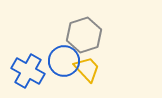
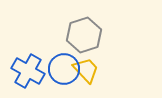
blue circle: moved 8 px down
yellow trapezoid: moved 1 px left, 1 px down
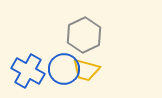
gray hexagon: rotated 8 degrees counterclockwise
yellow trapezoid: rotated 148 degrees clockwise
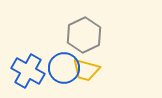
blue circle: moved 1 px up
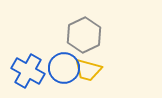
yellow trapezoid: moved 2 px right
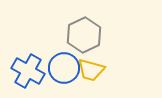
yellow trapezoid: moved 3 px right
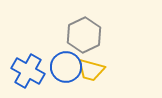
blue circle: moved 2 px right, 1 px up
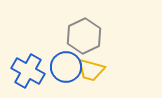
gray hexagon: moved 1 px down
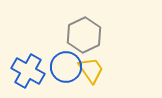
gray hexagon: moved 1 px up
yellow trapezoid: rotated 140 degrees counterclockwise
